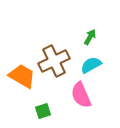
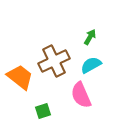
orange trapezoid: moved 2 px left, 1 px down; rotated 8 degrees clockwise
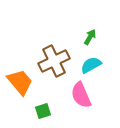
orange trapezoid: moved 5 px down; rotated 12 degrees clockwise
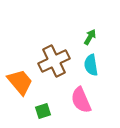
cyan semicircle: rotated 70 degrees counterclockwise
pink semicircle: moved 5 px down
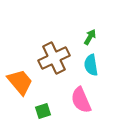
brown cross: moved 3 px up
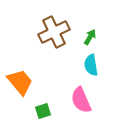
brown cross: moved 26 px up
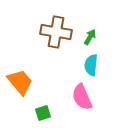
brown cross: moved 2 px right; rotated 36 degrees clockwise
cyan semicircle: rotated 15 degrees clockwise
pink semicircle: moved 1 px right, 3 px up
green square: moved 2 px down
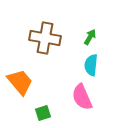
brown cross: moved 11 px left, 6 px down
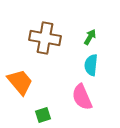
green square: moved 2 px down
